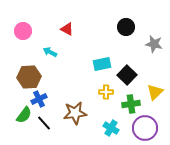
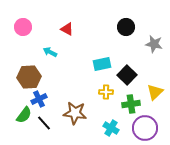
pink circle: moved 4 px up
brown star: rotated 15 degrees clockwise
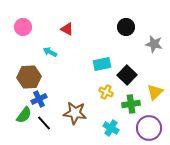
yellow cross: rotated 24 degrees clockwise
purple circle: moved 4 px right
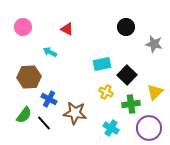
blue cross: moved 10 px right; rotated 35 degrees counterclockwise
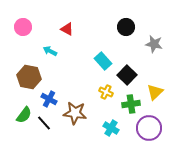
cyan arrow: moved 1 px up
cyan rectangle: moved 1 px right, 3 px up; rotated 60 degrees clockwise
brown hexagon: rotated 15 degrees clockwise
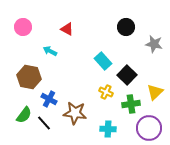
cyan cross: moved 3 px left, 1 px down; rotated 28 degrees counterclockwise
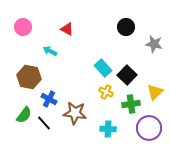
cyan rectangle: moved 7 px down
